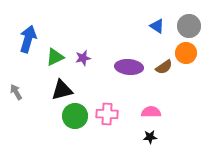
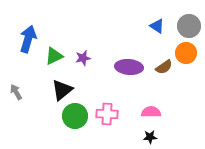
green triangle: moved 1 px left, 1 px up
black triangle: rotated 25 degrees counterclockwise
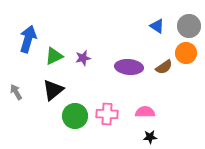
black triangle: moved 9 px left
pink semicircle: moved 6 px left
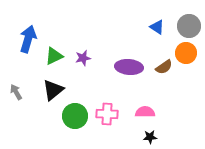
blue triangle: moved 1 px down
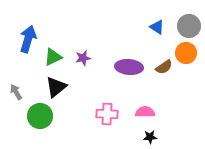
green triangle: moved 1 px left, 1 px down
black triangle: moved 3 px right, 3 px up
green circle: moved 35 px left
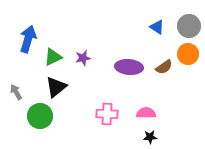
orange circle: moved 2 px right, 1 px down
pink semicircle: moved 1 px right, 1 px down
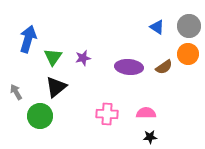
green triangle: rotated 30 degrees counterclockwise
